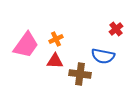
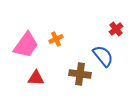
blue semicircle: rotated 140 degrees counterclockwise
red triangle: moved 19 px left, 17 px down
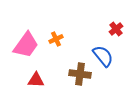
red triangle: moved 2 px down
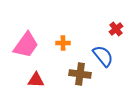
orange cross: moved 7 px right, 4 px down; rotated 24 degrees clockwise
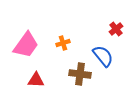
orange cross: rotated 16 degrees counterclockwise
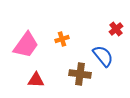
orange cross: moved 1 px left, 4 px up
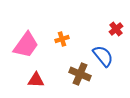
brown cross: rotated 15 degrees clockwise
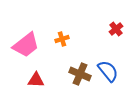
pink trapezoid: rotated 16 degrees clockwise
blue semicircle: moved 5 px right, 15 px down
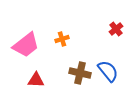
brown cross: moved 1 px up; rotated 10 degrees counterclockwise
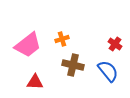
red cross: moved 1 px left, 15 px down; rotated 16 degrees counterclockwise
pink trapezoid: moved 2 px right
brown cross: moved 7 px left, 8 px up
red triangle: moved 1 px left, 2 px down
